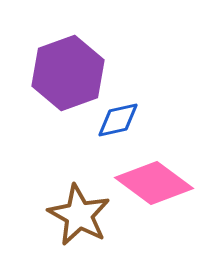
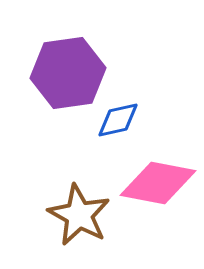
purple hexagon: rotated 12 degrees clockwise
pink diamond: moved 4 px right; rotated 26 degrees counterclockwise
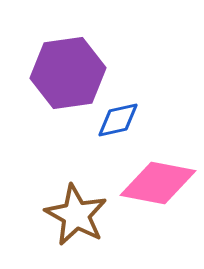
brown star: moved 3 px left
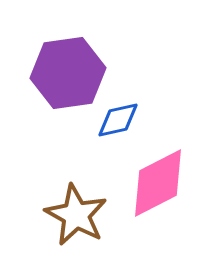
pink diamond: rotated 38 degrees counterclockwise
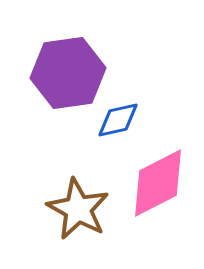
brown star: moved 2 px right, 6 px up
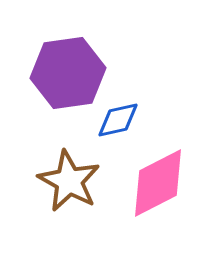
brown star: moved 9 px left, 28 px up
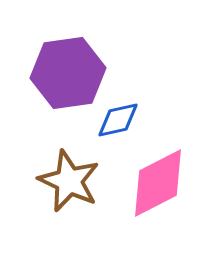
brown star: rotated 4 degrees counterclockwise
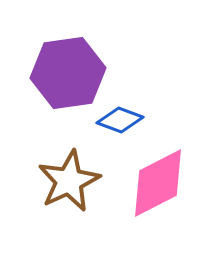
blue diamond: moved 2 px right; rotated 33 degrees clockwise
brown star: rotated 22 degrees clockwise
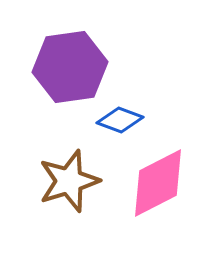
purple hexagon: moved 2 px right, 6 px up
brown star: rotated 8 degrees clockwise
